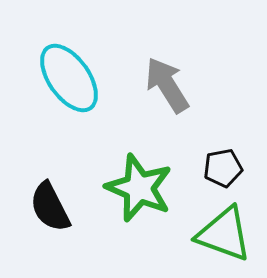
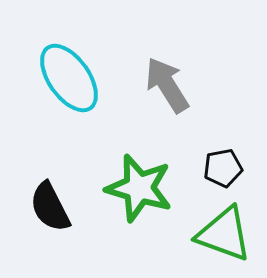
green star: rotated 6 degrees counterclockwise
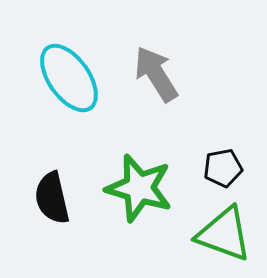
gray arrow: moved 11 px left, 11 px up
black semicircle: moved 2 px right, 9 px up; rotated 14 degrees clockwise
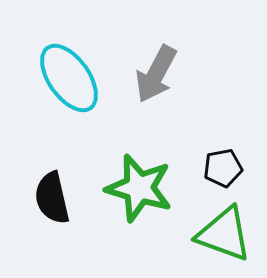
gray arrow: rotated 120 degrees counterclockwise
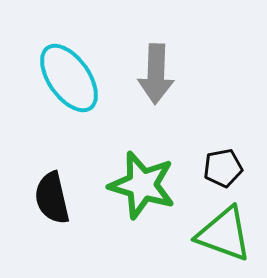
gray arrow: rotated 26 degrees counterclockwise
green star: moved 3 px right, 3 px up
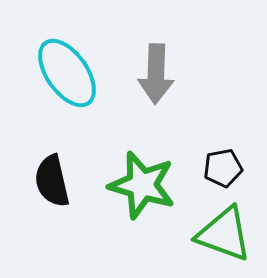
cyan ellipse: moved 2 px left, 5 px up
black semicircle: moved 17 px up
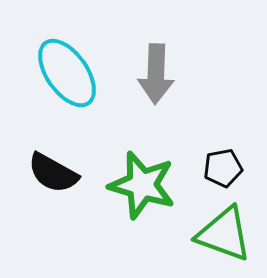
black semicircle: moved 1 px right, 8 px up; rotated 48 degrees counterclockwise
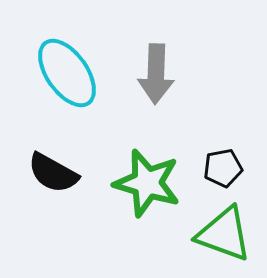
green star: moved 5 px right, 2 px up
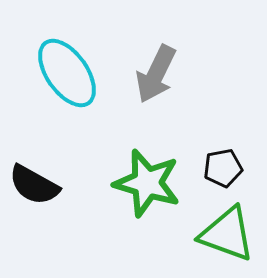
gray arrow: rotated 24 degrees clockwise
black semicircle: moved 19 px left, 12 px down
green triangle: moved 3 px right
